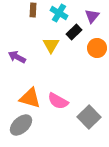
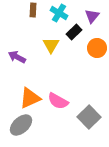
orange triangle: rotated 40 degrees counterclockwise
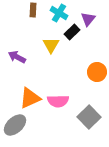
purple triangle: moved 4 px left, 3 px down
black rectangle: moved 2 px left
orange circle: moved 24 px down
pink semicircle: rotated 30 degrees counterclockwise
gray ellipse: moved 6 px left
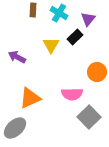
black rectangle: moved 3 px right, 5 px down
pink semicircle: moved 14 px right, 7 px up
gray ellipse: moved 3 px down
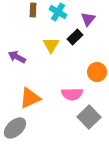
cyan cross: moved 1 px left, 1 px up
